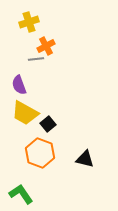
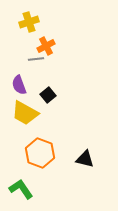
black square: moved 29 px up
green L-shape: moved 5 px up
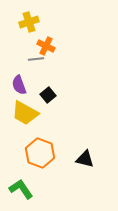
orange cross: rotated 36 degrees counterclockwise
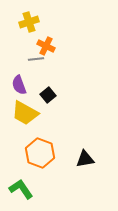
black triangle: rotated 24 degrees counterclockwise
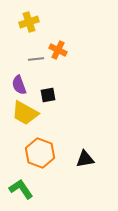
orange cross: moved 12 px right, 4 px down
black square: rotated 28 degrees clockwise
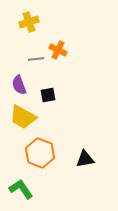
yellow trapezoid: moved 2 px left, 4 px down
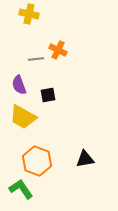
yellow cross: moved 8 px up; rotated 30 degrees clockwise
orange hexagon: moved 3 px left, 8 px down
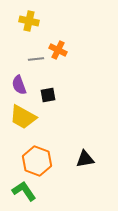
yellow cross: moved 7 px down
green L-shape: moved 3 px right, 2 px down
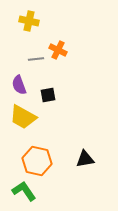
orange hexagon: rotated 8 degrees counterclockwise
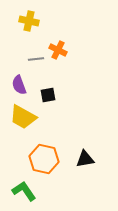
orange hexagon: moved 7 px right, 2 px up
